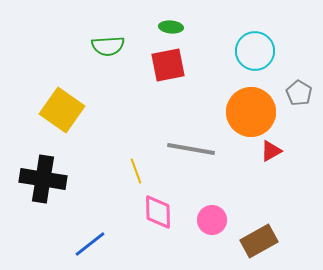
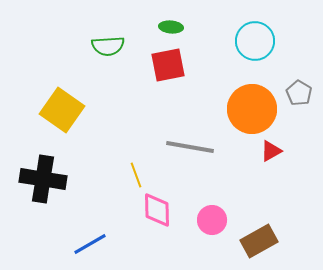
cyan circle: moved 10 px up
orange circle: moved 1 px right, 3 px up
gray line: moved 1 px left, 2 px up
yellow line: moved 4 px down
pink diamond: moved 1 px left, 2 px up
blue line: rotated 8 degrees clockwise
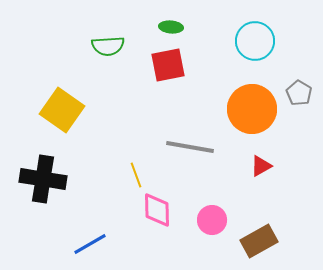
red triangle: moved 10 px left, 15 px down
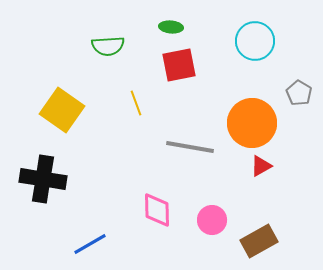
red square: moved 11 px right
orange circle: moved 14 px down
yellow line: moved 72 px up
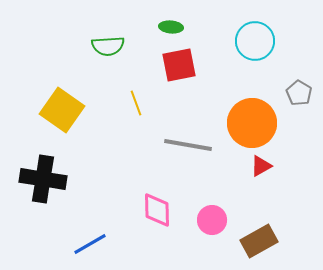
gray line: moved 2 px left, 2 px up
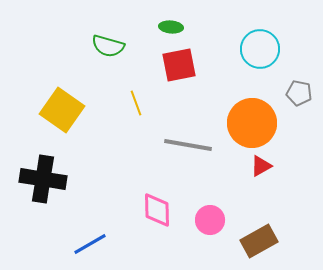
cyan circle: moved 5 px right, 8 px down
green semicircle: rotated 20 degrees clockwise
gray pentagon: rotated 20 degrees counterclockwise
pink circle: moved 2 px left
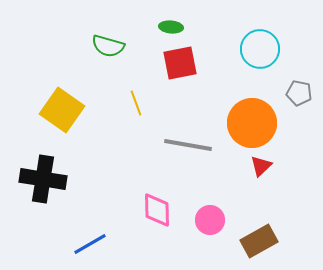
red square: moved 1 px right, 2 px up
red triangle: rotated 15 degrees counterclockwise
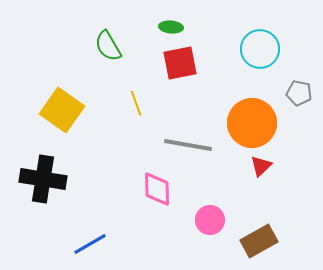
green semicircle: rotated 44 degrees clockwise
pink diamond: moved 21 px up
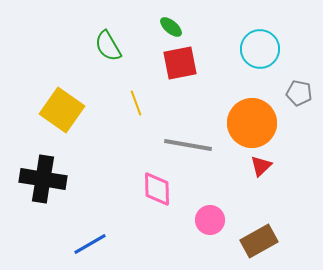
green ellipse: rotated 35 degrees clockwise
